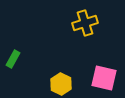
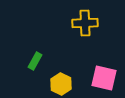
yellow cross: rotated 15 degrees clockwise
green rectangle: moved 22 px right, 2 px down
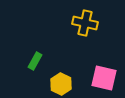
yellow cross: rotated 15 degrees clockwise
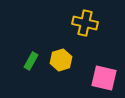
green rectangle: moved 4 px left
yellow hexagon: moved 24 px up; rotated 15 degrees clockwise
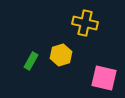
yellow hexagon: moved 5 px up
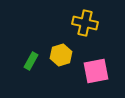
pink square: moved 8 px left, 7 px up; rotated 24 degrees counterclockwise
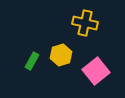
green rectangle: moved 1 px right
pink square: rotated 28 degrees counterclockwise
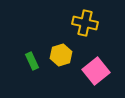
green rectangle: rotated 54 degrees counterclockwise
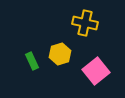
yellow hexagon: moved 1 px left, 1 px up
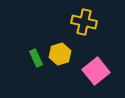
yellow cross: moved 1 px left, 1 px up
green rectangle: moved 4 px right, 3 px up
